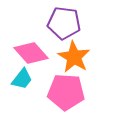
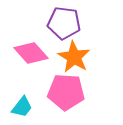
cyan trapezoid: moved 28 px down
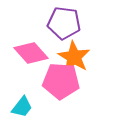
pink pentagon: moved 5 px left, 11 px up
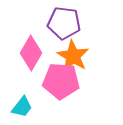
pink diamond: rotated 72 degrees clockwise
orange star: moved 1 px left, 1 px up
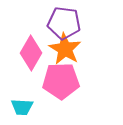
orange star: moved 8 px left, 7 px up
pink pentagon: rotated 6 degrees counterclockwise
cyan trapezoid: rotated 55 degrees clockwise
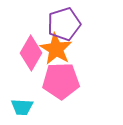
purple pentagon: moved 1 px down; rotated 24 degrees counterclockwise
orange star: moved 9 px left
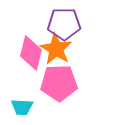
purple pentagon: rotated 16 degrees clockwise
pink diamond: rotated 16 degrees counterclockwise
pink pentagon: moved 2 px left, 2 px down
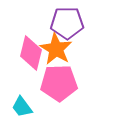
purple pentagon: moved 3 px right, 1 px up
cyan trapezoid: rotated 50 degrees clockwise
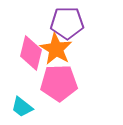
cyan trapezoid: rotated 15 degrees counterclockwise
